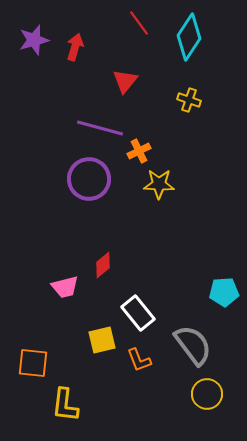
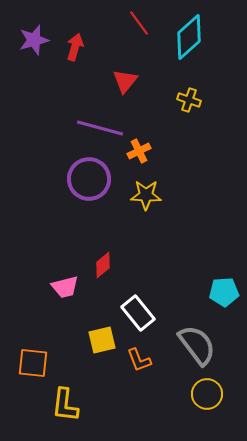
cyan diamond: rotated 15 degrees clockwise
yellow star: moved 13 px left, 11 px down
gray semicircle: moved 4 px right
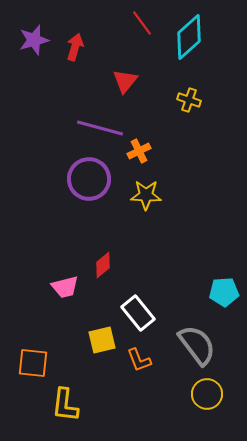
red line: moved 3 px right
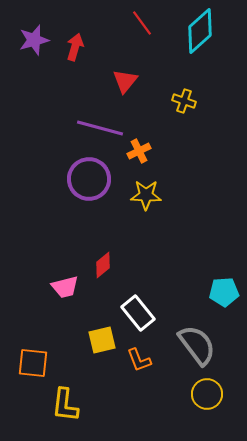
cyan diamond: moved 11 px right, 6 px up
yellow cross: moved 5 px left, 1 px down
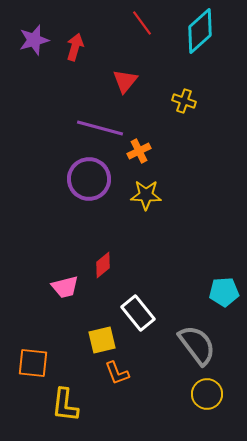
orange L-shape: moved 22 px left, 13 px down
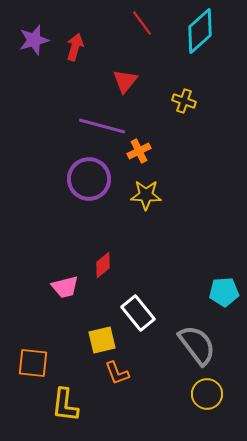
purple line: moved 2 px right, 2 px up
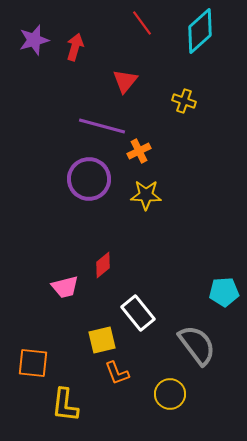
yellow circle: moved 37 px left
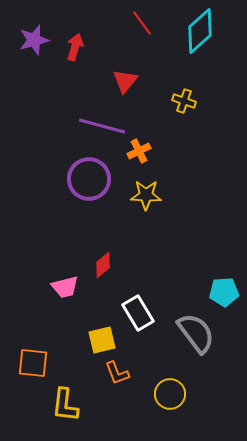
white rectangle: rotated 8 degrees clockwise
gray semicircle: moved 1 px left, 12 px up
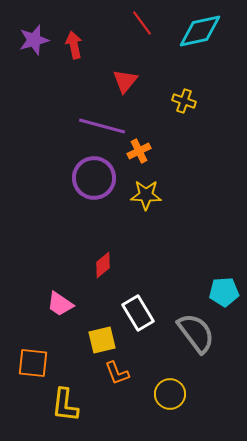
cyan diamond: rotated 30 degrees clockwise
red arrow: moved 1 px left, 2 px up; rotated 28 degrees counterclockwise
purple circle: moved 5 px right, 1 px up
pink trapezoid: moved 5 px left, 17 px down; rotated 48 degrees clockwise
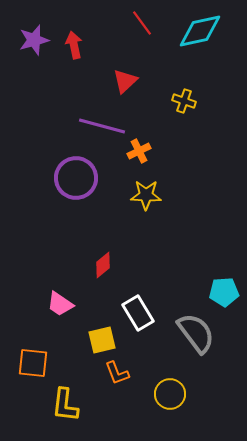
red triangle: rotated 8 degrees clockwise
purple circle: moved 18 px left
